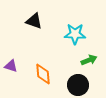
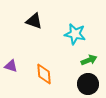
cyan star: rotated 10 degrees clockwise
orange diamond: moved 1 px right
black circle: moved 10 px right, 1 px up
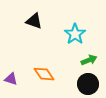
cyan star: rotated 25 degrees clockwise
purple triangle: moved 13 px down
orange diamond: rotated 30 degrees counterclockwise
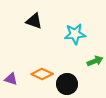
cyan star: rotated 30 degrees clockwise
green arrow: moved 6 px right, 1 px down
orange diamond: moved 2 px left; rotated 30 degrees counterclockwise
black circle: moved 21 px left
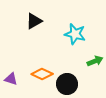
black triangle: rotated 48 degrees counterclockwise
cyan star: rotated 20 degrees clockwise
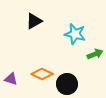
green arrow: moved 7 px up
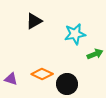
cyan star: rotated 25 degrees counterclockwise
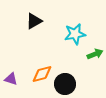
orange diamond: rotated 40 degrees counterclockwise
black circle: moved 2 px left
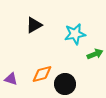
black triangle: moved 4 px down
